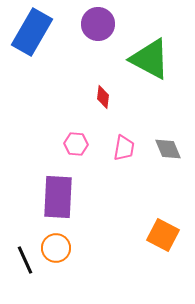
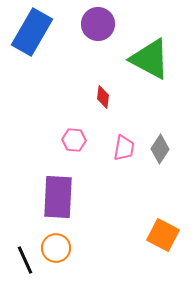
pink hexagon: moved 2 px left, 4 px up
gray diamond: moved 8 px left; rotated 56 degrees clockwise
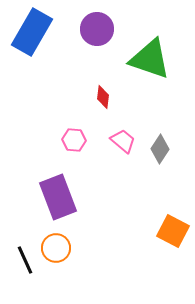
purple circle: moved 1 px left, 5 px down
green triangle: rotated 9 degrees counterclockwise
pink trapezoid: moved 1 px left, 7 px up; rotated 60 degrees counterclockwise
purple rectangle: rotated 24 degrees counterclockwise
orange square: moved 10 px right, 4 px up
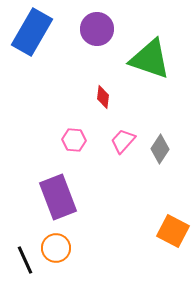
pink trapezoid: rotated 88 degrees counterclockwise
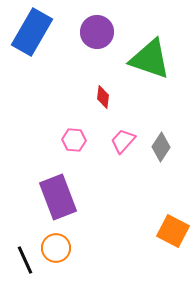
purple circle: moved 3 px down
gray diamond: moved 1 px right, 2 px up
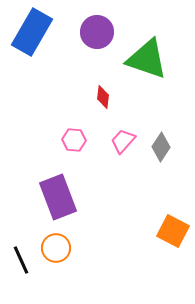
green triangle: moved 3 px left
black line: moved 4 px left
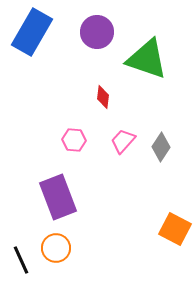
orange square: moved 2 px right, 2 px up
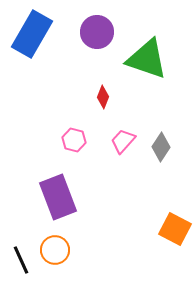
blue rectangle: moved 2 px down
red diamond: rotated 15 degrees clockwise
pink hexagon: rotated 10 degrees clockwise
orange circle: moved 1 px left, 2 px down
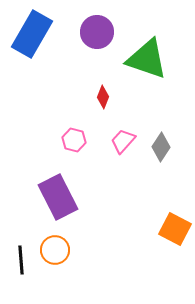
purple rectangle: rotated 6 degrees counterclockwise
black line: rotated 20 degrees clockwise
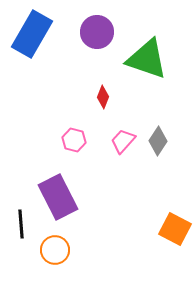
gray diamond: moved 3 px left, 6 px up
black line: moved 36 px up
